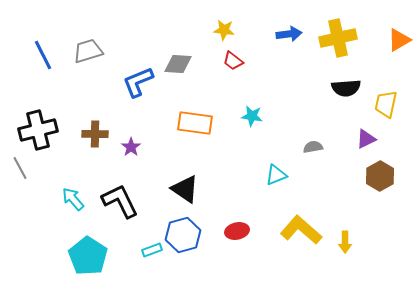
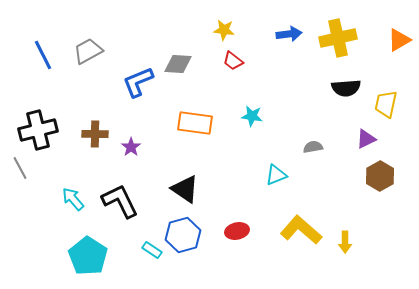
gray trapezoid: rotated 12 degrees counterclockwise
cyan rectangle: rotated 54 degrees clockwise
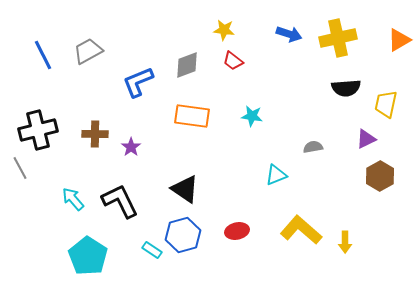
blue arrow: rotated 25 degrees clockwise
gray diamond: moved 9 px right, 1 px down; rotated 24 degrees counterclockwise
orange rectangle: moved 3 px left, 7 px up
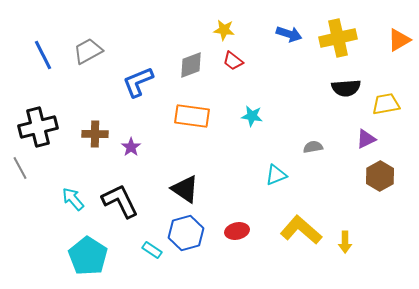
gray diamond: moved 4 px right
yellow trapezoid: rotated 68 degrees clockwise
black cross: moved 3 px up
blue hexagon: moved 3 px right, 2 px up
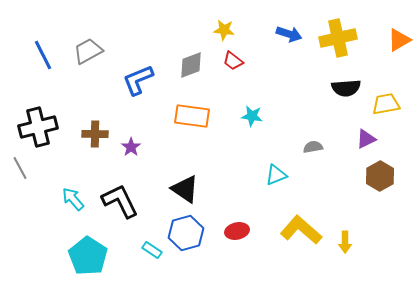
blue L-shape: moved 2 px up
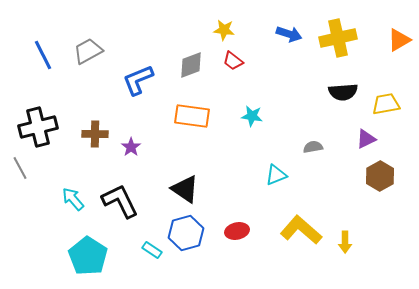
black semicircle: moved 3 px left, 4 px down
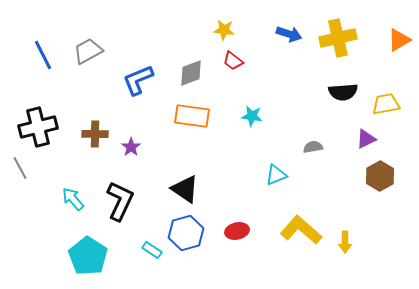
gray diamond: moved 8 px down
black L-shape: rotated 51 degrees clockwise
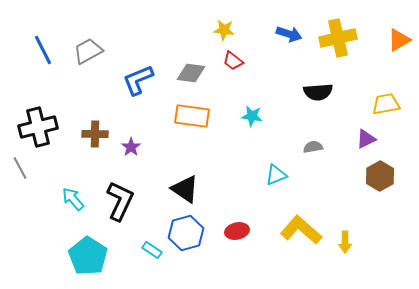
blue line: moved 5 px up
gray diamond: rotated 28 degrees clockwise
black semicircle: moved 25 px left
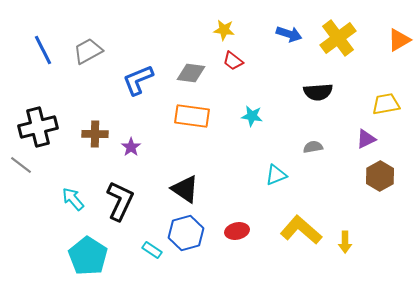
yellow cross: rotated 24 degrees counterclockwise
gray line: moved 1 px right, 3 px up; rotated 25 degrees counterclockwise
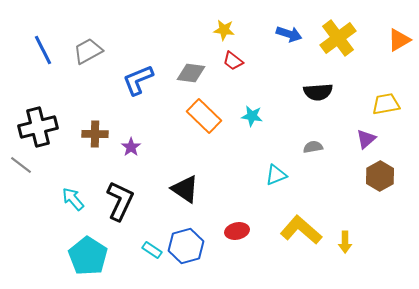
orange rectangle: moved 12 px right; rotated 36 degrees clockwise
purple triangle: rotated 15 degrees counterclockwise
blue hexagon: moved 13 px down
